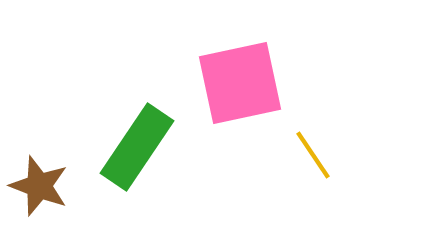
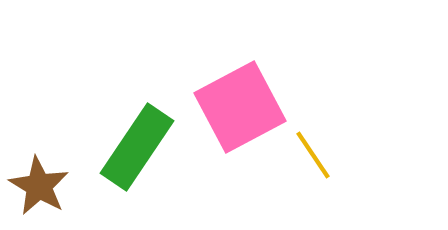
pink square: moved 24 px down; rotated 16 degrees counterclockwise
brown star: rotated 10 degrees clockwise
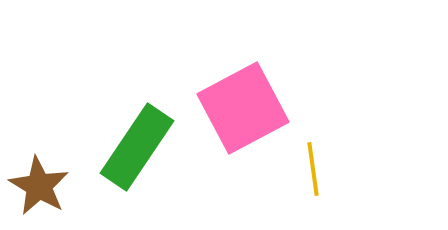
pink square: moved 3 px right, 1 px down
yellow line: moved 14 px down; rotated 26 degrees clockwise
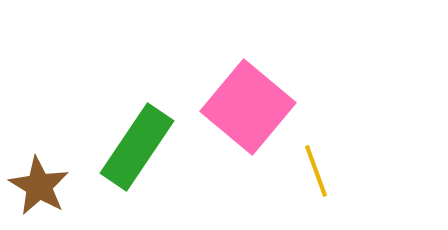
pink square: moved 5 px right, 1 px up; rotated 22 degrees counterclockwise
yellow line: moved 3 px right, 2 px down; rotated 12 degrees counterclockwise
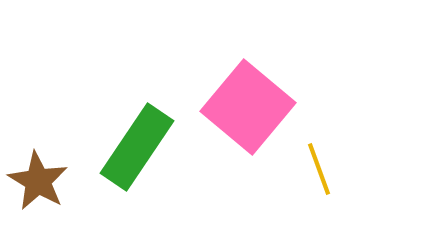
yellow line: moved 3 px right, 2 px up
brown star: moved 1 px left, 5 px up
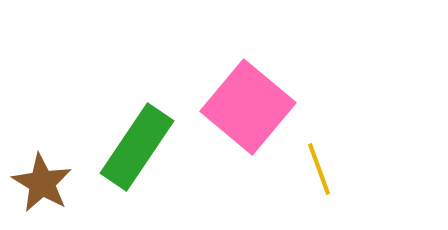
brown star: moved 4 px right, 2 px down
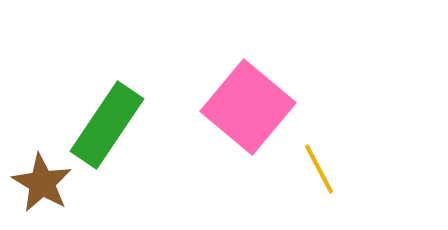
green rectangle: moved 30 px left, 22 px up
yellow line: rotated 8 degrees counterclockwise
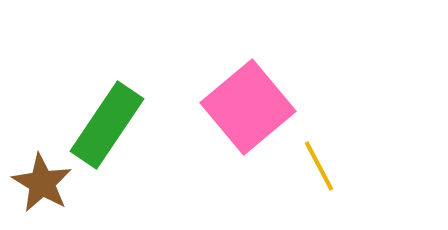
pink square: rotated 10 degrees clockwise
yellow line: moved 3 px up
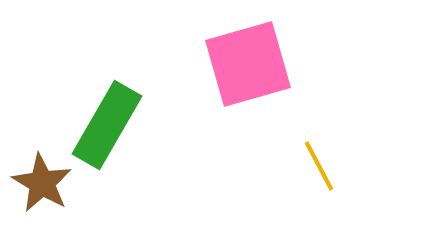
pink square: moved 43 px up; rotated 24 degrees clockwise
green rectangle: rotated 4 degrees counterclockwise
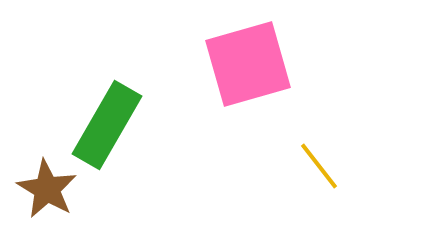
yellow line: rotated 10 degrees counterclockwise
brown star: moved 5 px right, 6 px down
